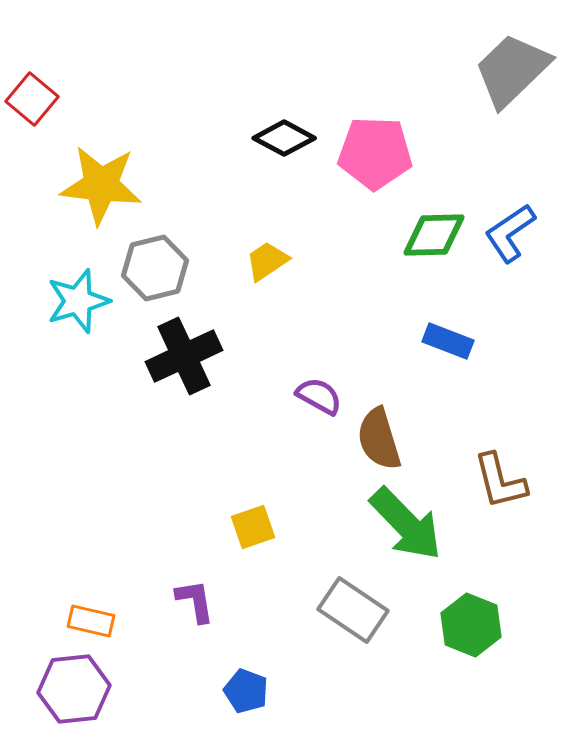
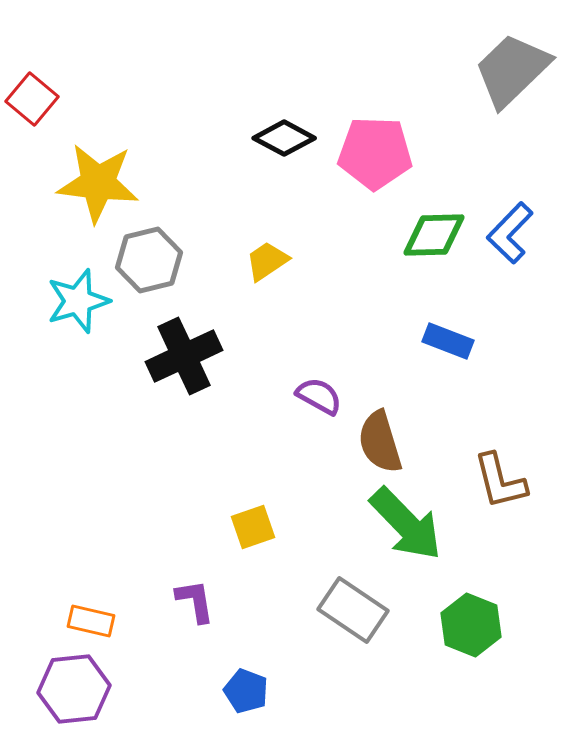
yellow star: moved 3 px left, 2 px up
blue L-shape: rotated 12 degrees counterclockwise
gray hexagon: moved 6 px left, 8 px up
brown semicircle: moved 1 px right, 3 px down
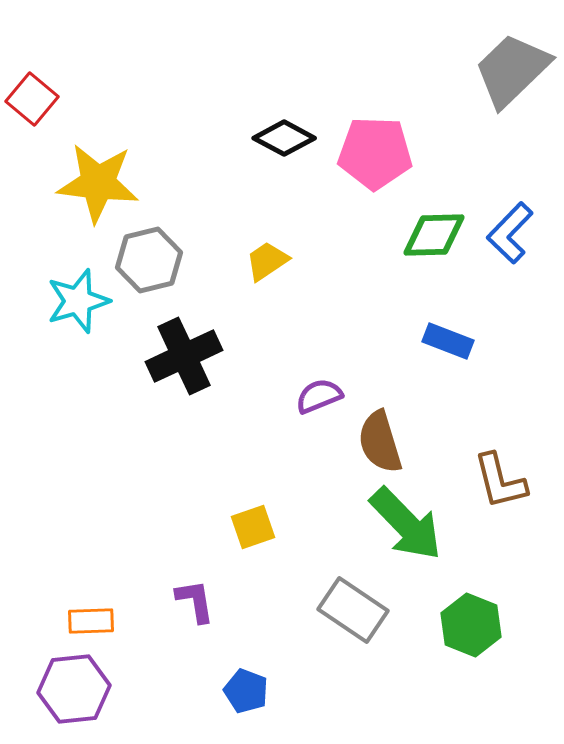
purple semicircle: rotated 51 degrees counterclockwise
orange rectangle: rotated 15 degrees counterclockwise
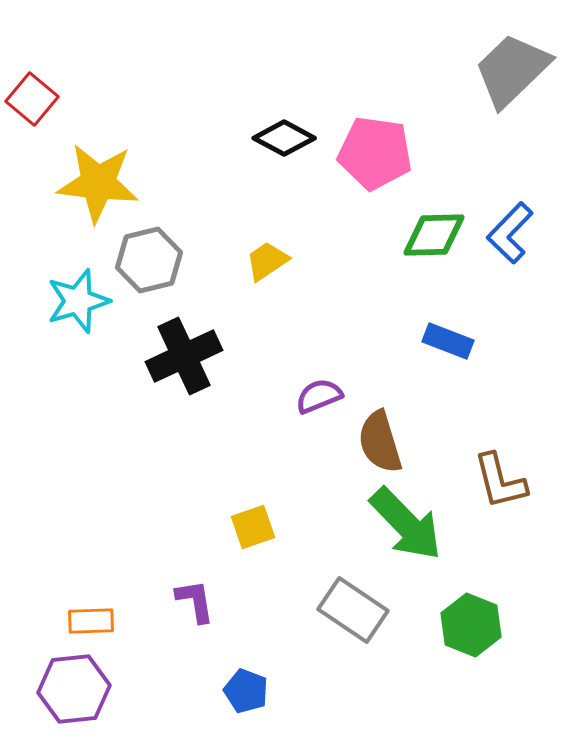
pink pentagon: rotated 6 degrees clockwise
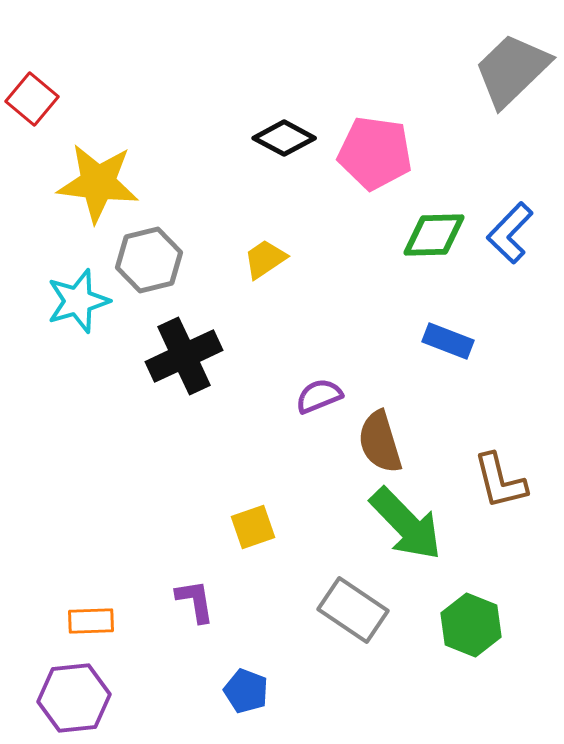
yellow trapezoid: moved 2 px left, 2 px up
purple hexagon: moved 9 px down
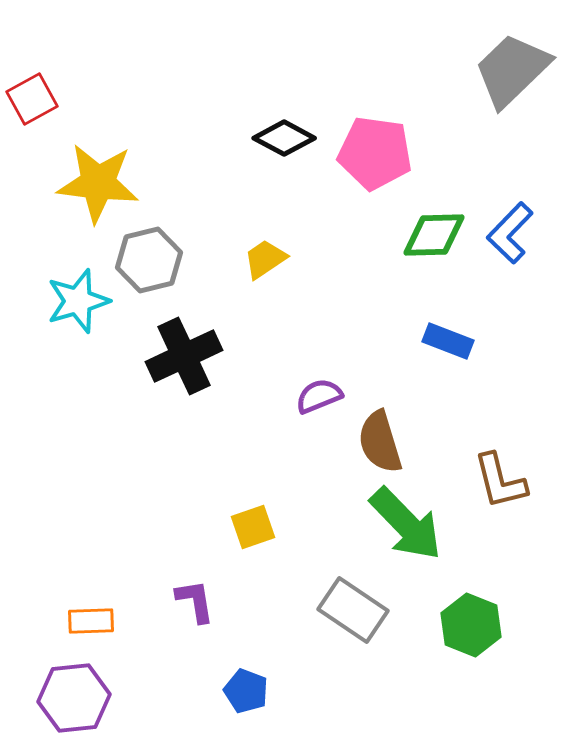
red square: rotated 21 degrees clockwise
